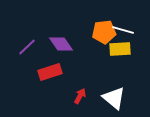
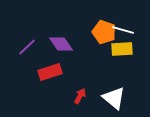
orange pentagon: rotated 25 degrees clockwise
yellow rectangle: moved 2 px right
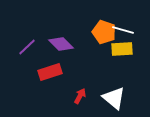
purple diamond: rotated 10 degrees counterclockwise
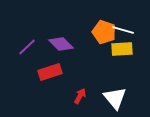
white triangle: moved 1 px right; rotated 10 degrees clockwise
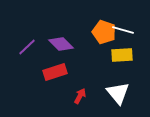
yellow rectangle: moved 6 px down
red rectangle: moved 5 px right
white triangle: moved 3 px right, 5 px up
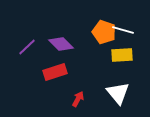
red arrow: moved 2 px left, 3 px down
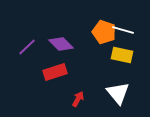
yellow rectangle: rotated 15 degrees clockwise
